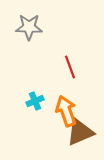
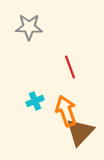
brown triangle: rotated 24 degrees counterclockwise
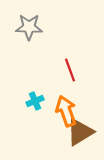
red line: moved 3 px down
brown triangle: rotated 16 degrees clockwise
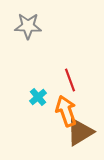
gray star: moved 1 px left, 1 px up
red line: moved 10 px down
cyan cross: moved 3 px right, 4 px up; rotated 18 degrees counterclockwise
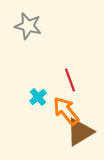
gray star: rotated 12 degrees clockwise
orange arrow: rotated 20 degrees counterclockwise
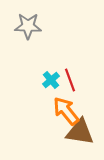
gray star: rotated 12 degrees counterclockwise
cyan cross: moved 13 px right, 17 px up
brown triangle: rotated 40 degrees clockwise
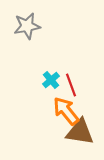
gray star: moved 1 px left; rotated 12 degrees counterclockwise
red line: moved 1 px right, 5 px down
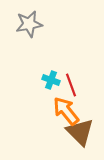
gray star: moved 2 px right, 2 px up
cyan cross: rotated 30 degrees counterclockwise
brown triangle: rotated 36 degrees clockwise
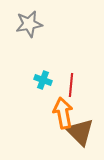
cyan cross: moved 8 px left
red line: rotated 25 degrees clockwise
orange arrow: moved 3 px left, 2 px down; rotated 28 degrees clockwise
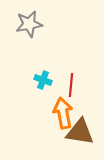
brown triangle: rotated 36 degrees counterclockwise
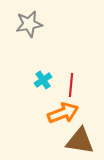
cyan cross: rotated 36 degrees clockwise
orange arrow: rotated 80 degrees clockwise
brown triangle: moved 9 px down
